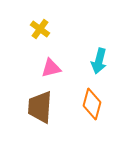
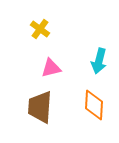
orange diamond: moved 2 px right, 1 px down; rotated 12 degrees counterclockwise
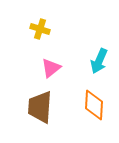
yellow cross: rotated 18 degrees counterclockwise
cyan arrow: rotated 10 degrees clockwise
pink triangle: rotated 25 degrees counterclockwise
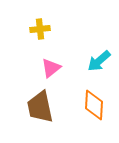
yellow cross: rotated 24 degrees counterclockwise
cyan arrow: rotated 25 degrees clockwise
brown trapezoid: rotated 16 degrees counterclockwise
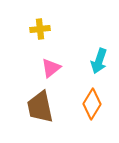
cyan arrow: rotated 30 degrees counterclockwise
orange diamond: moved 2 px left, 1 px up; rotated 28 degrees clockwise
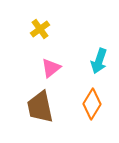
yellow cross: rotated 30 degrees counterclockwise
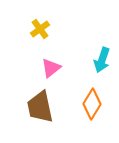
cyan arrow: moved 3 px right, 1 px up
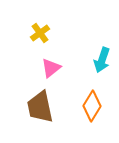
yellow cross: moved 4 px down
orange diamond: moved 2 px down
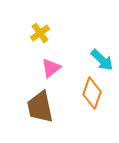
cyan arrow: rotated 65 degrees counterclockwise
orange diamond: moved 13 px up; rotated 12 degrees counterclockwise
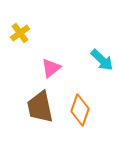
yellow cross: moved 20 px left
orange diamond: moved 12 px left, 17 px down
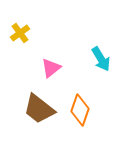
cyan arrow: moved 1 px left, 1 px up; rotated 15 degrees clockwise
brown trapezoid: moved 1 px left, 2 px down; rotated 40 degrees counterclockwise
